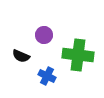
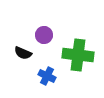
black semicircle: moved 2 px right, 3 px up
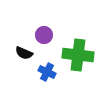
black semicircle: moved 1 px right
blue cross: moved 4 px up
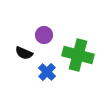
green cross: rotated 8 degrees clockwise
blue cross: rotated 18 degrees clockwise
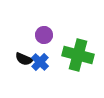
black semicircle: moved 6 px down
blue cross: moved 7 px left, 10 px up
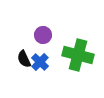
purple circle: moved 1 px left
black semicircle: rotated 42 degrees clockwise
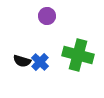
purple circle: moved 4 px right, 19 px up
black semicircle: moved 2 px left, 2 px down; rotated 48 degrees counterclockwise
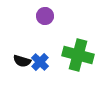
purple circle: moved 2 px left
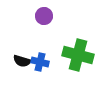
purple circle: moved 1 px left
blue cross: rotated 30 degrees counterclockwise
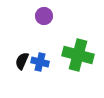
black semicircle: rotated 96 degrees clockwise
